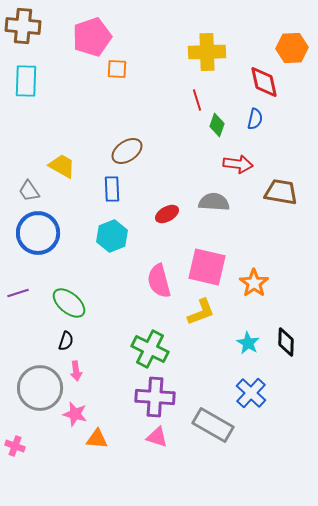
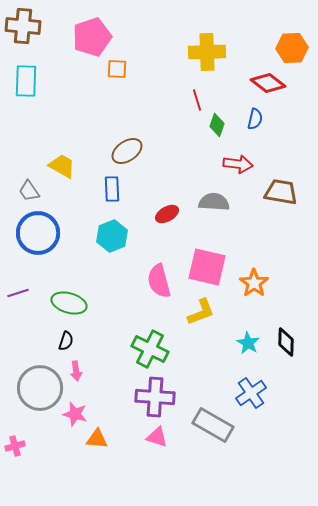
red diamond: moved 4 px right, 1 px down; rotated 40 degrees counterclockwise
green ellipse: rotated 24 degrees counterclockwise
blue cross: rotated 12 degrees clockwise
pink cross: rotated 36 degrees counterclockwise
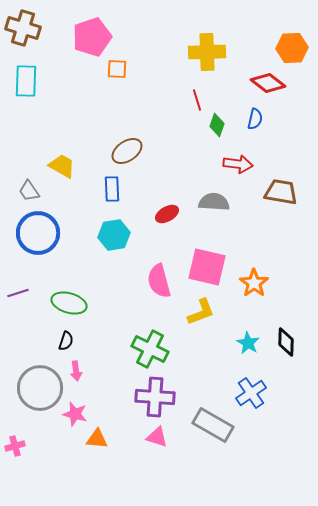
brown cross: moved 2 px down; rotated 12 degrees clockwise
cyan hexagon: moved 2 px right, 1 px up; rotated 12 degrees clockwise
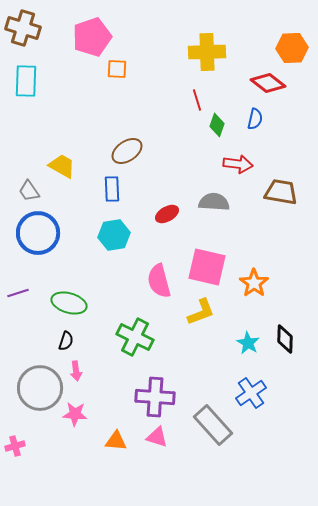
black diamond: moved 1 px left, 3 px up
green cross: moved 15 px left, 12 px up
pink star: rotated 10 degrees counterclockwise
gray rectangle: rotated 18 degrees clockwise
orange triangle: moved 19 px right, 2 px down
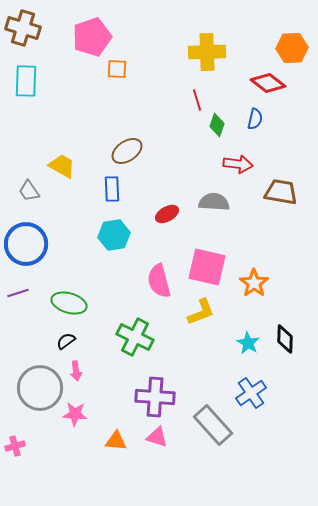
blue circle: moved 12 px left, 11 px down
black semicircle: rotated 144 degrees counterclockwise
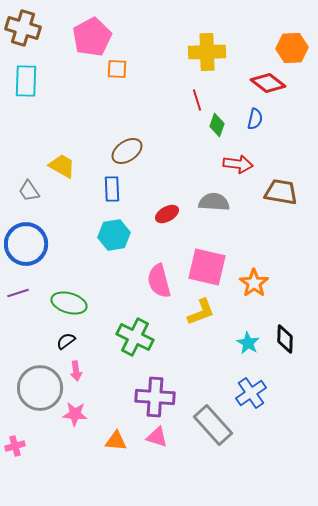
pink pentagon: rotated 9 degrees counterclockwise
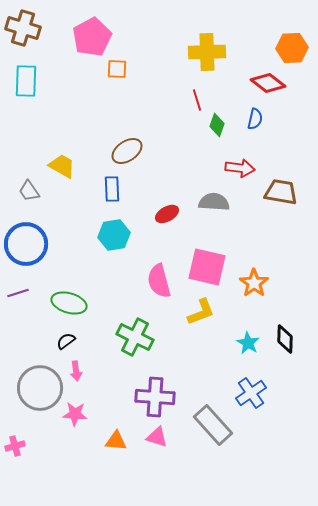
red arrow: moved 2 px right, 4 px down
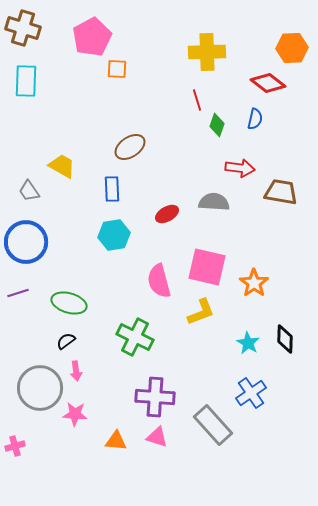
brown ellipse: moved 3 px right, 4 px up
blue circle: moved 2 px up
